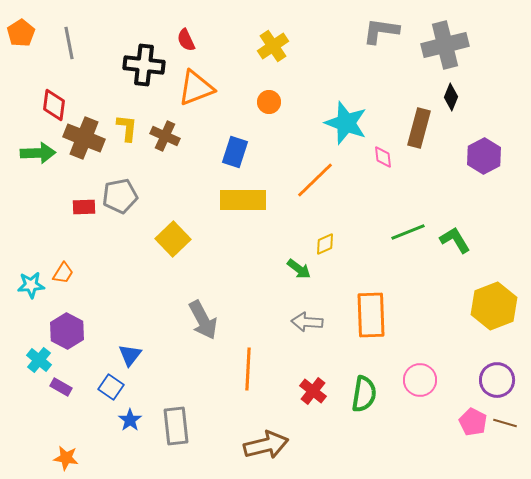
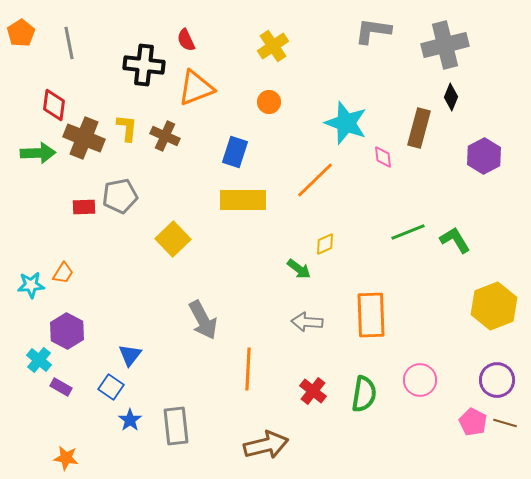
gray L-shape at (381, 31): moved 8 px left
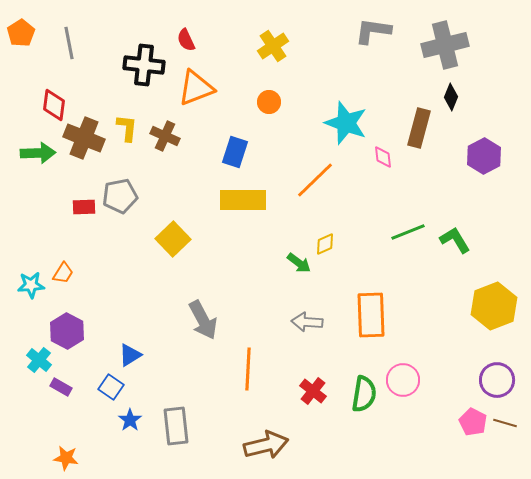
green arrow at (299, 269): moved 6 px up
blue triangle at (130, 355): rotated 20 degrees clockwise
pink circle at (420, 380): moved 17 px left
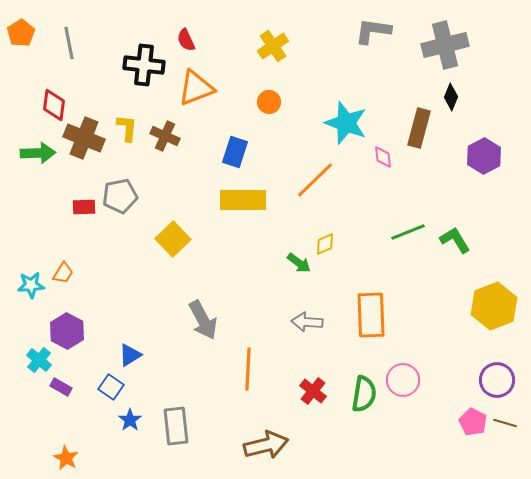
orange star at (66, 458): rotated 20 degrees clockwise
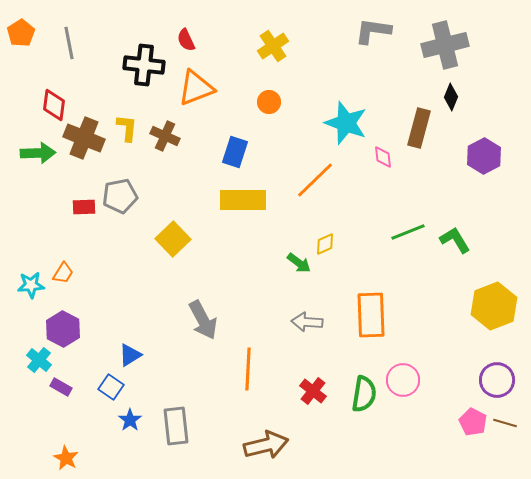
purple hexagon at (67, 331): moved 4 px left, 2 px up
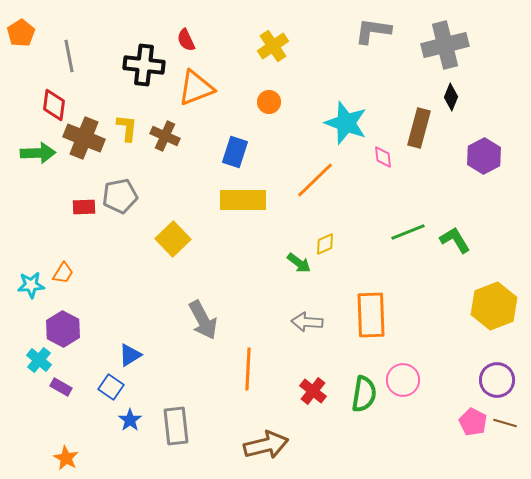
gray line at (69, 43): moved 13 px down
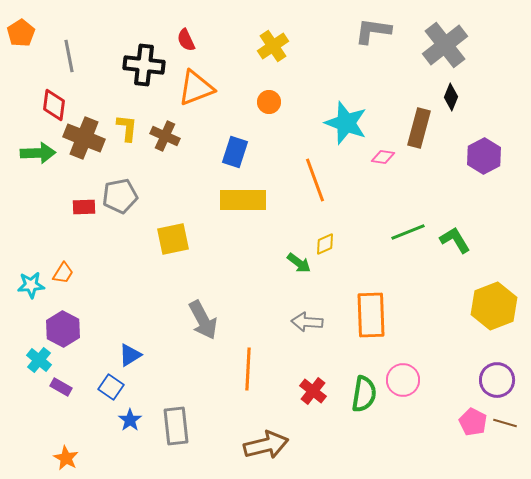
gray cross at (445, 45): rotated 24 degrees counterclockwise
pink diamond at (383, 157): rotated 75 degrees counterclockwise
orange line at (315, 180): rotated 66 degrees counterclockwise
yellow square at (173, 239): rotated 32 degrees clockwise
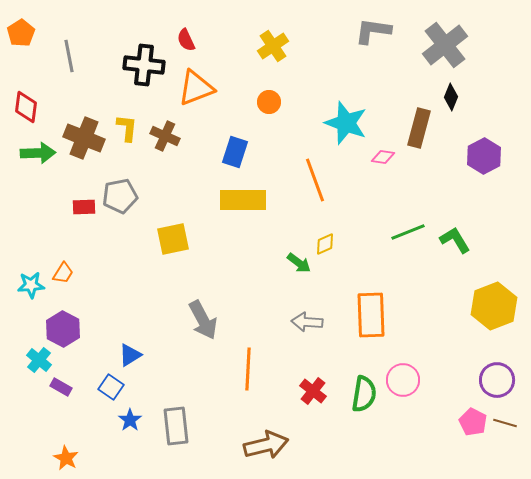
red diamond at (54, 105): moved 28 px left, 2 px down
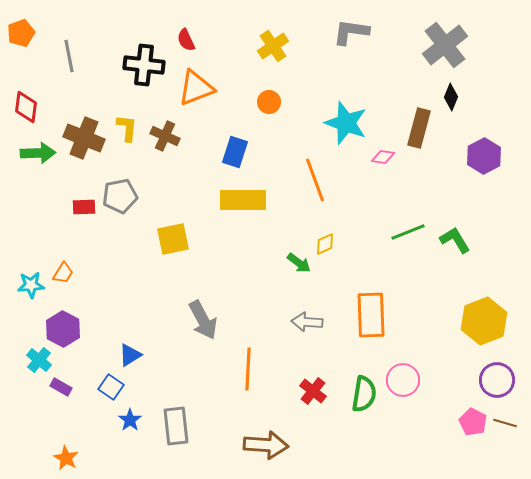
gray L-shape at (373, 31): moved 22 px left, 1 px down
orange pentagon at (21, 33): rotated 12 degrees clockwise
yellow hexagon at (494, 306): moved 10 px left, 15 px down
brown arrow at (266, 445): rotated 18 degrees clockwise
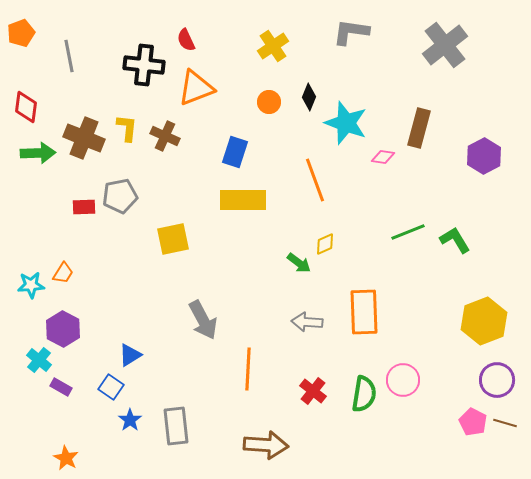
black diamond at (451, 97): moved 142 px left
orange rectangle at (371, 315): moved 7 px left, 3 px up
